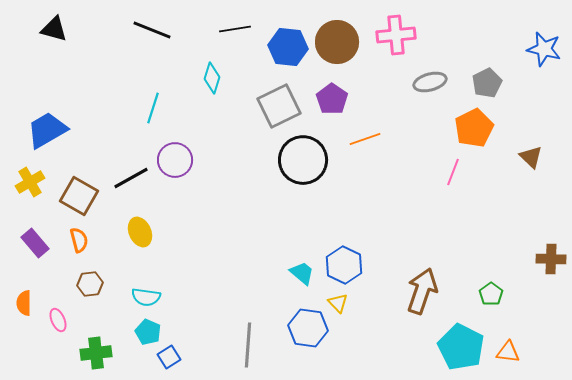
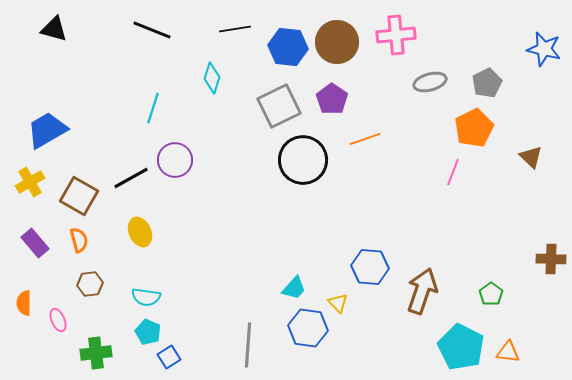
blue hexagon at (344, 265): moved 26 px right, 2 px down; rotated 21 degrees counterclockwise
cyan trapezoid at (302, 273): moved 8 px left, 15 px down; rotated 92 degrees clockwise
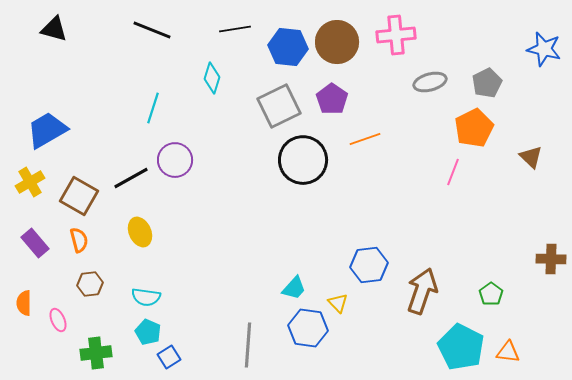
blue hexagon at (370, 267): moved 1 px left, 2 px up; rotated 12 degrees counterclockwise
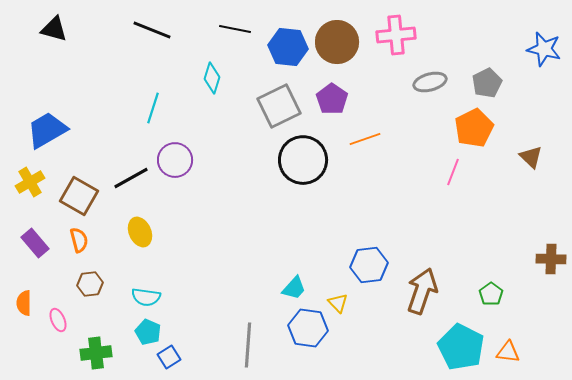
black line at (235, 29): rotated 20 degrees clockwise
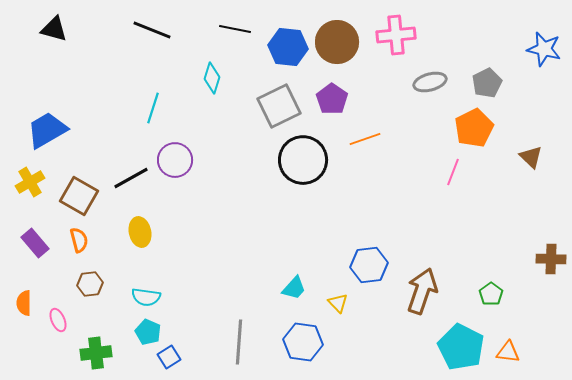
yellow ellipse at (140, 232): rotated 12 degrees clockwise
blue hexagon at (308, 328): moved 5 px left, 14 px down
gray line at (248, 345): moved 9 px left, 3 px up
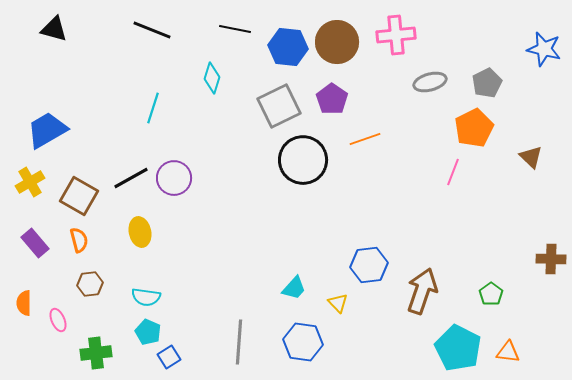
purple circle at (175, 160): moved 1 px left, 18 px down
cyan pentagon at (461, 347): moved 3 px left, 1 px down
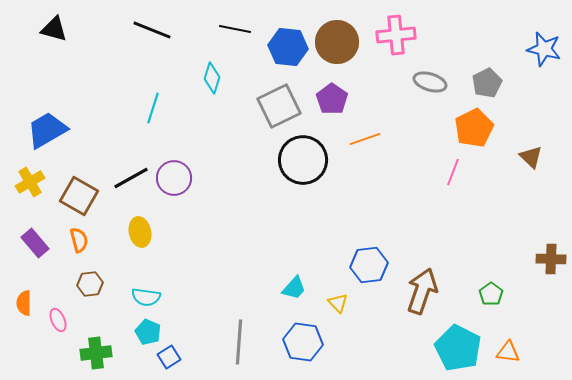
gray ellipse at (430, 82): rotated 32 degrees clockwise
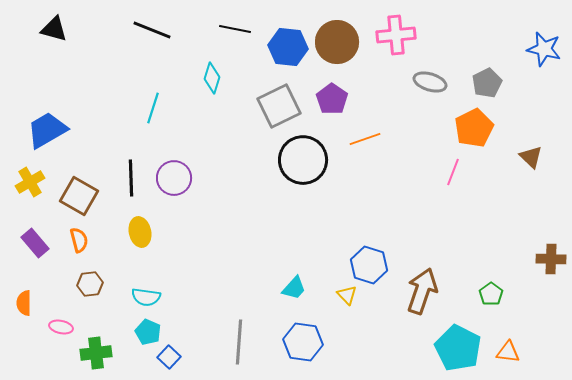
black line at (131, 178): rotated 63 degrees counterclockwise
blue hexagon at (369, 265): rotated 24 degrees clockwise
yellow triangle at (338, 303): moved 9 px right, 8 px up
pink ellipse at (58, 320): moved 3 px right, 7 px down; rotated 55 degrees counterclockwise
blue square at (169, 357): rotated 15 degrees counterclockwise
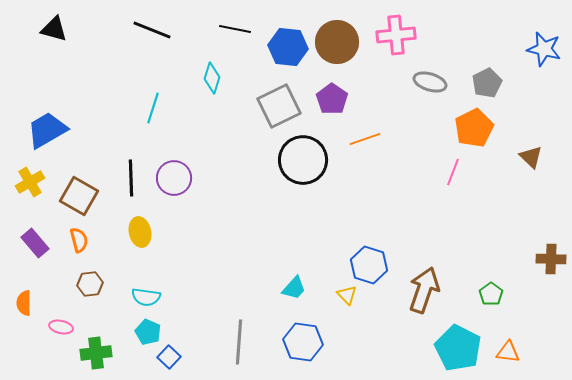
brown arrow at (422, 291): moved 2 px right, 1 px up
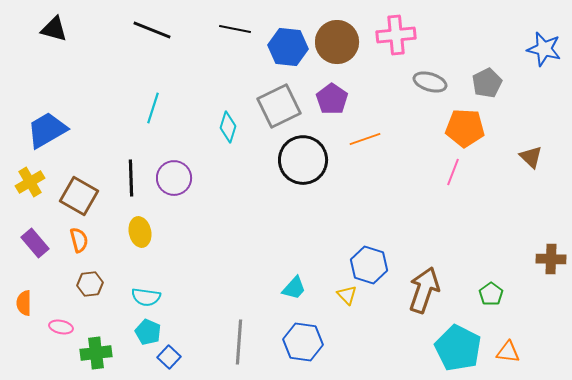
cyan diamond at (212, 78): moved 16 px right, 49 px down
orange pentagon at (474, 128): moved 9 px left; rotated 30 degrees clockwise
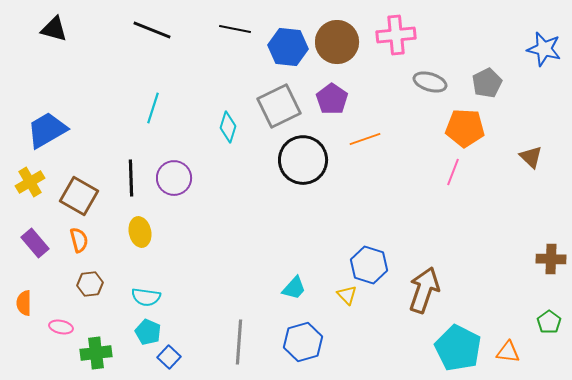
green pentagon at (491, 294): moved 58 px right, 28 px down
blue hexagon at (303, 342): rotated 24 degrees counterclockwise
